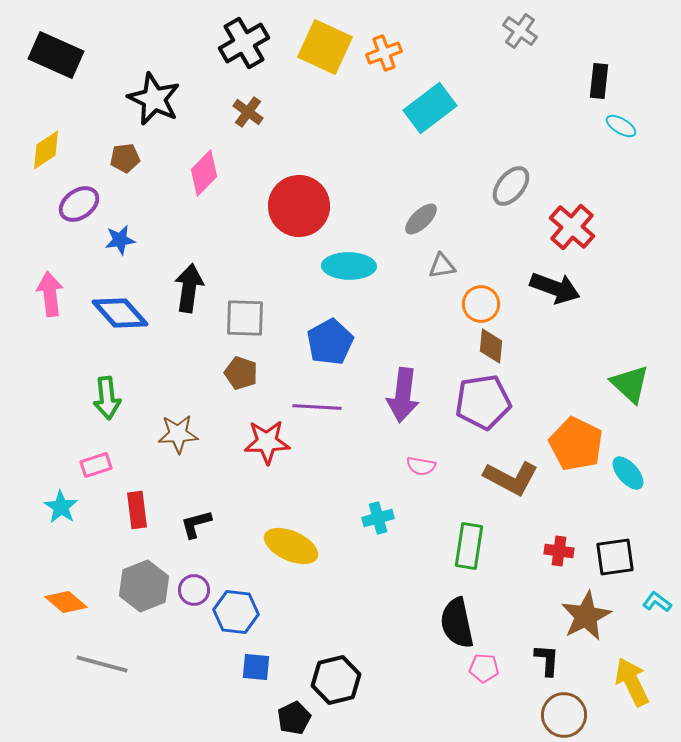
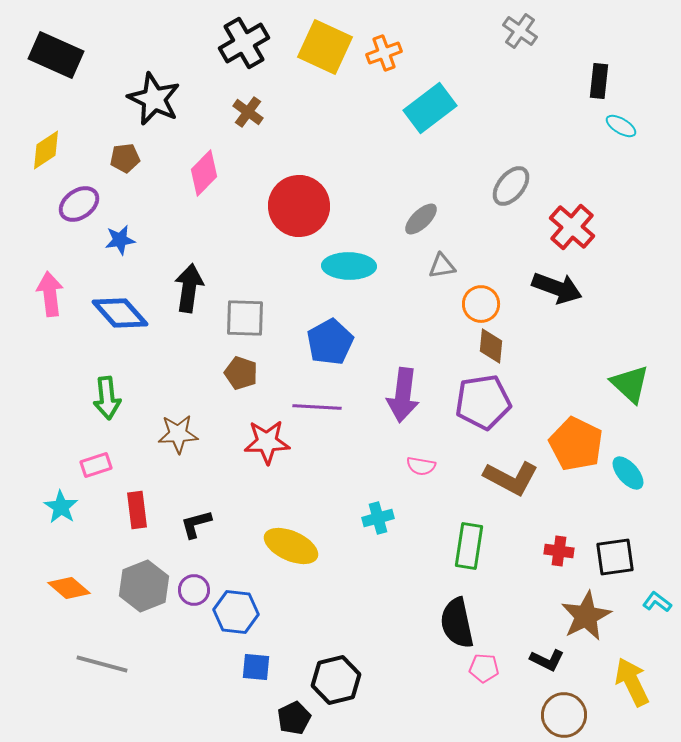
black arrow at (555, 288): moved 2 px right
orange diamond at (66, 602): moved 3 px right, 14 px up
black L-shape at (547, 660): rotated 112 degrees clockwise
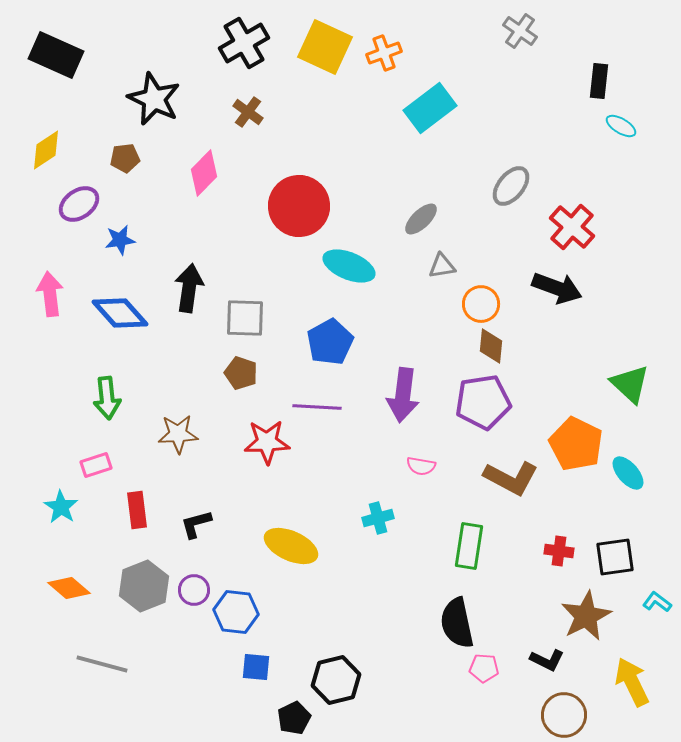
cyan ellipse at (349, 266): rotated 21 degrees clockwise
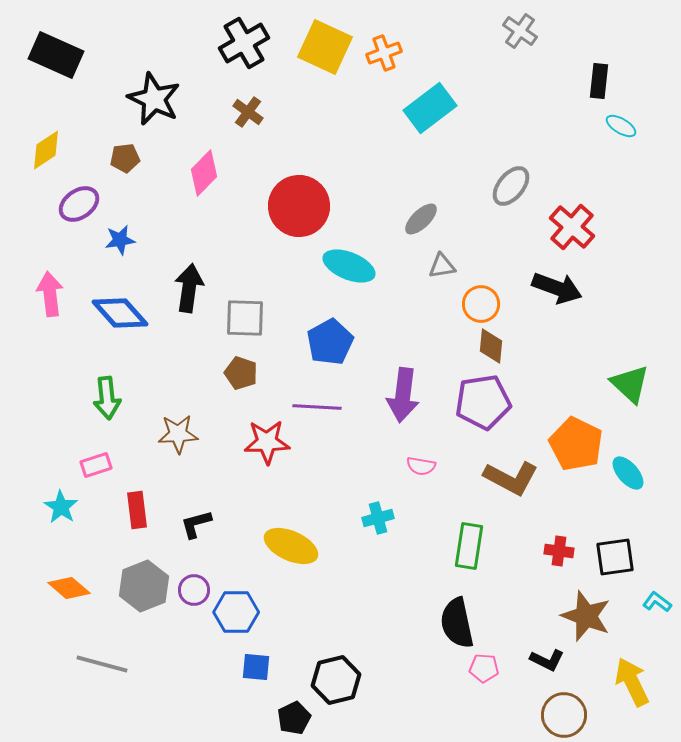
blue hexagon at (236, 612): rotated 6 degrees counterclockwise
brown star at (586, 616): rotated 24 degrees counterclockwise
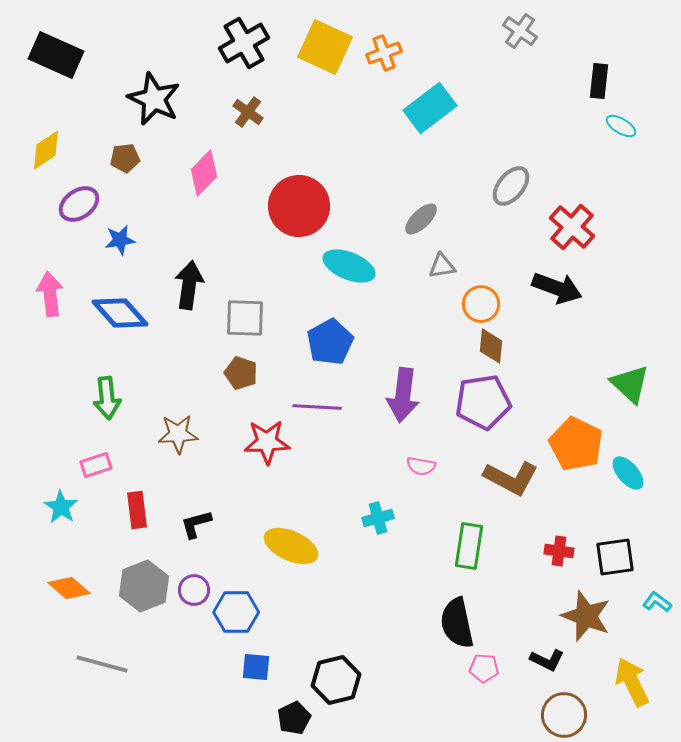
black arrow at (189, 288): moved 3 px up
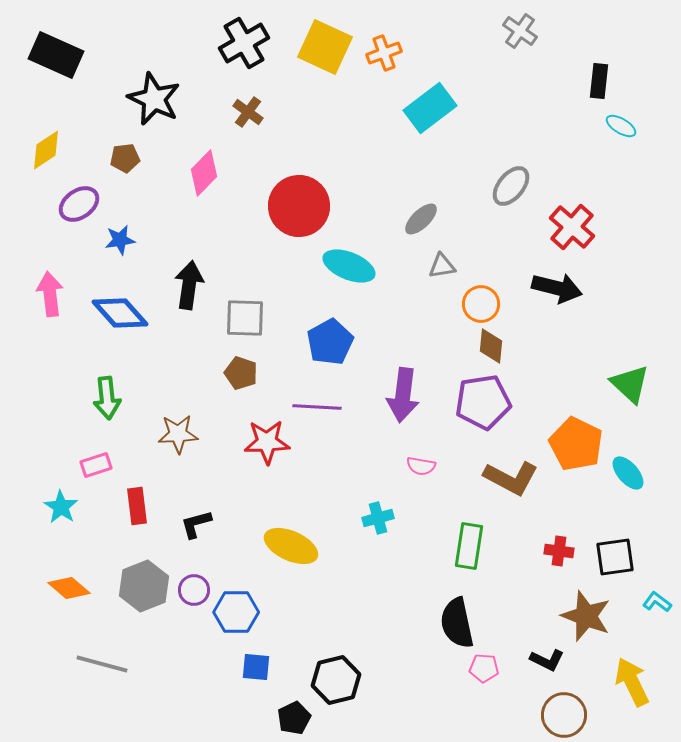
black arrow at (557, 288): rotated 6 degrees counterclockwise
red rectangle at (137, 510): moved 4 px up
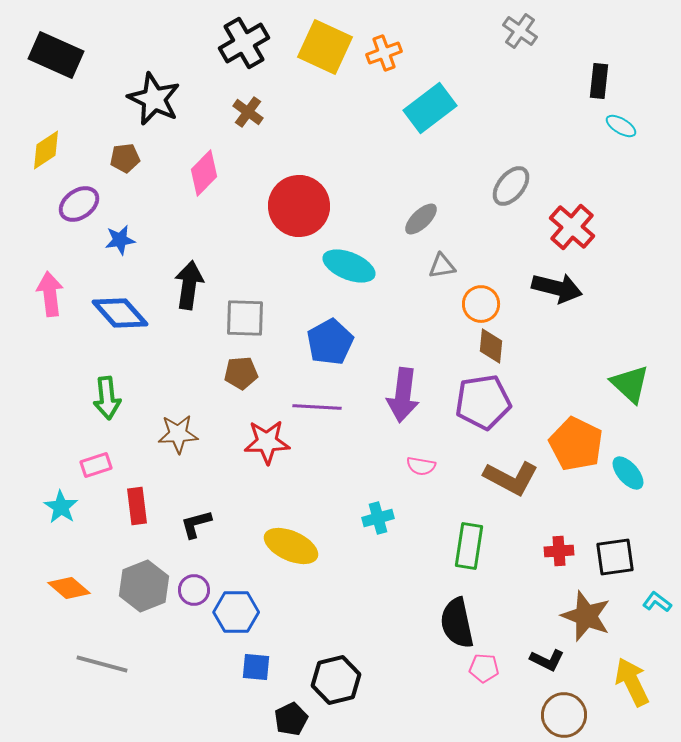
brown pentagon at (241, 373): rotated 24 degrees counterclockwise
red cross at (559, 551): rotated 12 degrees counterclockwise
black pentagon at (294, 718): moved 3 px left, 1 px down
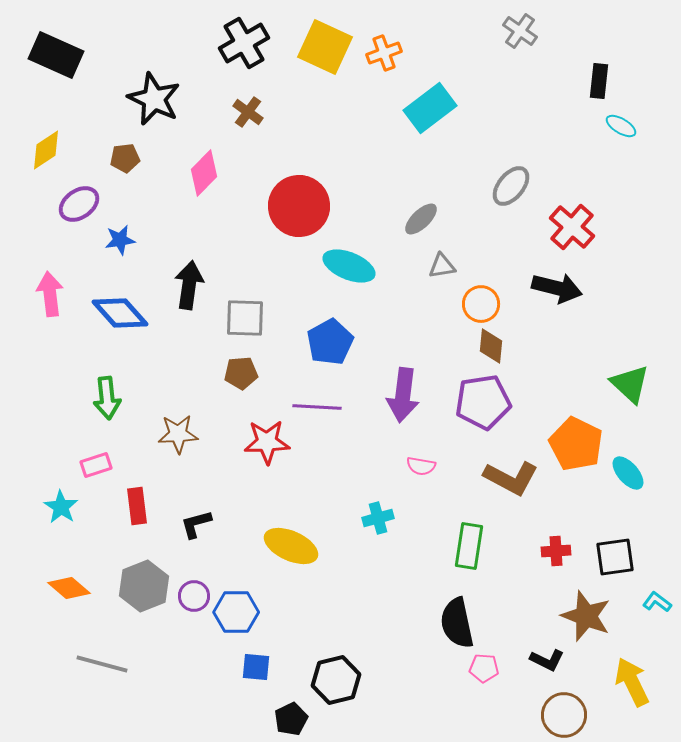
red cross at (559, 551): moved 3 px left
purple circle at (194, 590): moved 6 px down
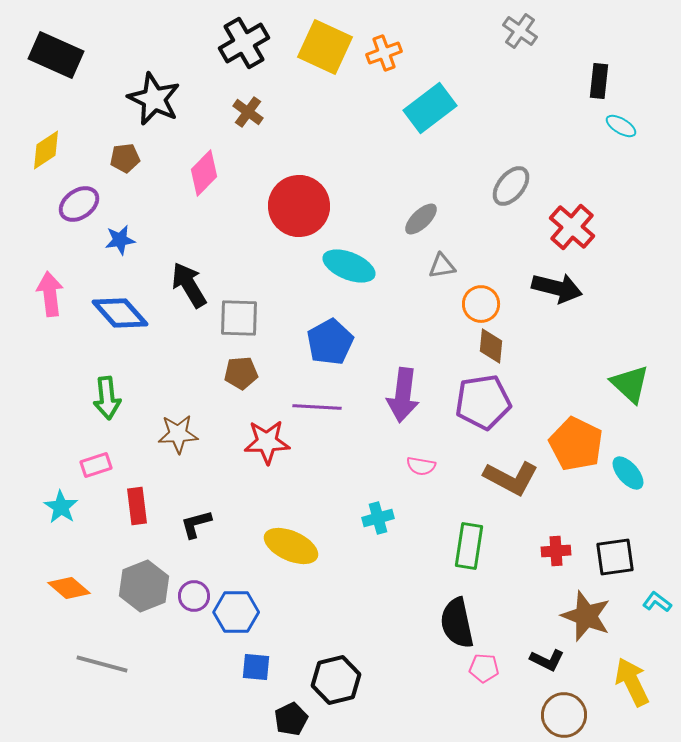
black arrow at (189, 285): rotated 39 degrees counterclockwise
gray square at (245, 318): moved 6 px left
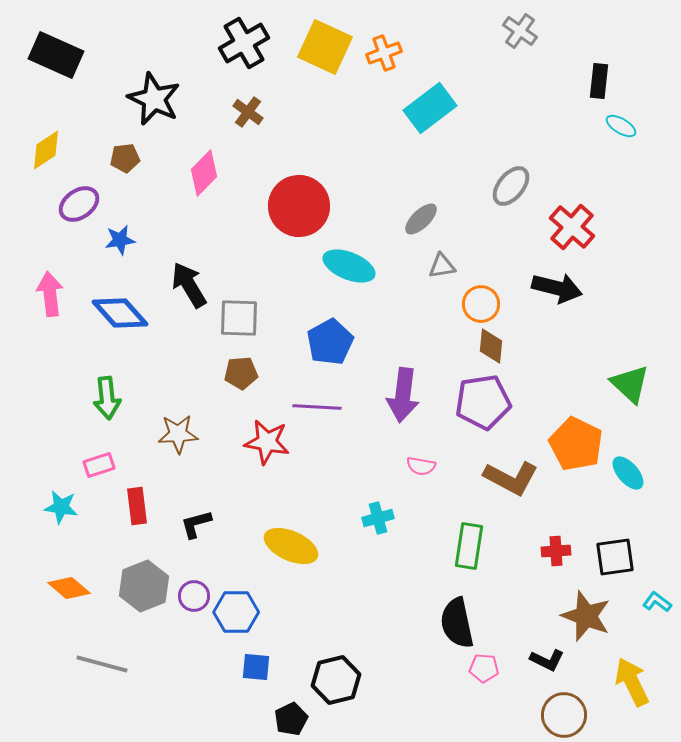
red star at (267, 442): rotated 12 degrees clockwise
pink rectangle at (96, 465): moved 3 px right
cyan star at (61, 507): rotated 24 degrees counterclockwise
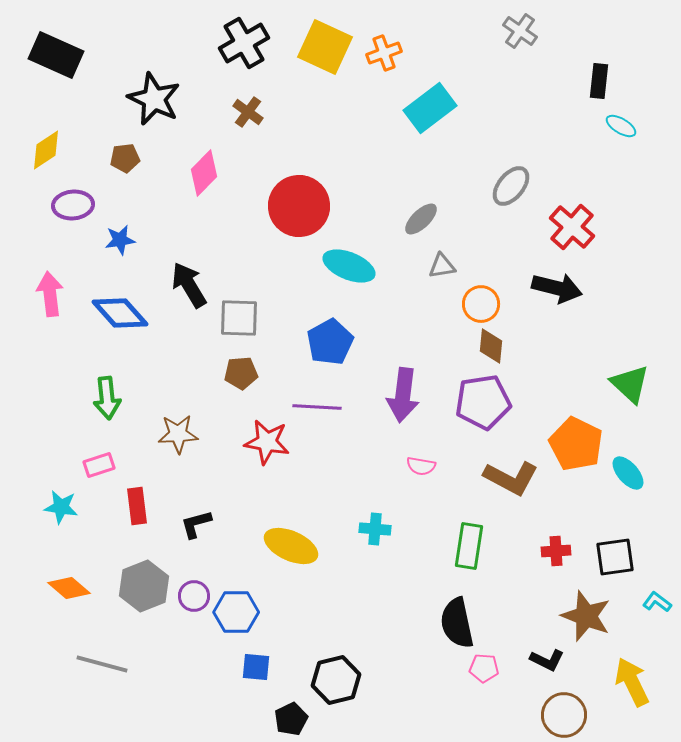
purple ellipse at (79, 204): moved 6 px left, 1 px down; rotated 30 degrees clockwise
cyan cross at (378, 518): moved 3 px left, 11 px down; rotated 20 degrees clockwise
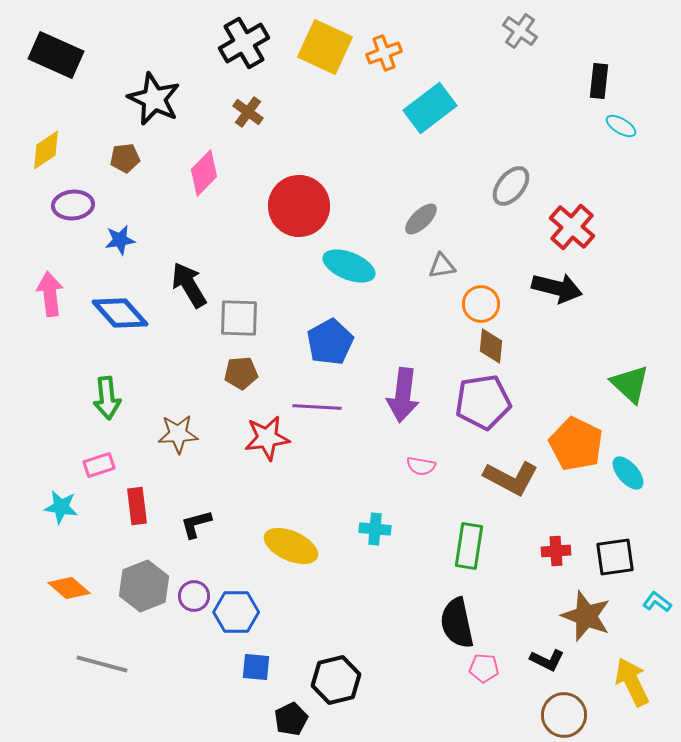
red star at (267, 442): moved 4 px up; rotated 18 degrees counterclockwise
